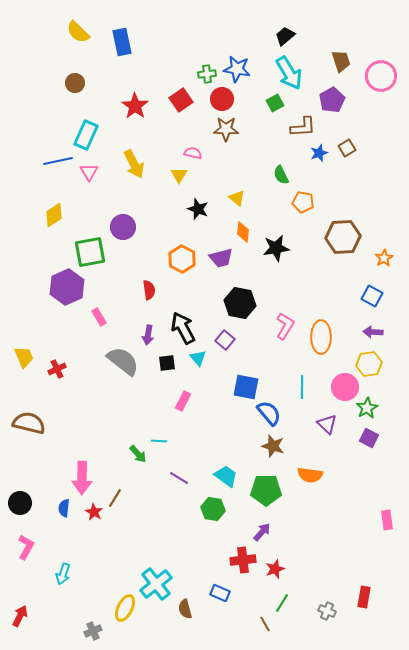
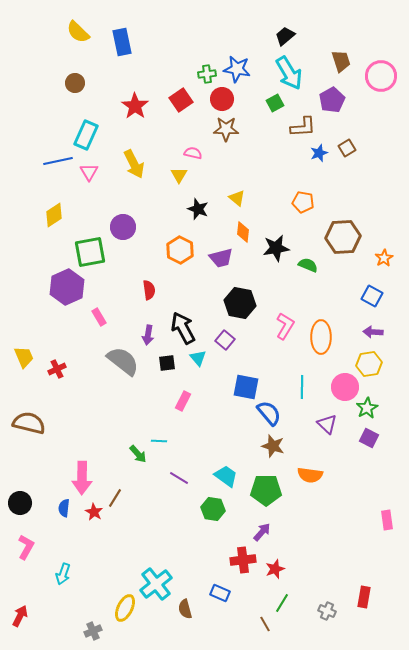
green semicircle at (281, 175): moved 27 px right, 90 px down; rotated 138 degrees clockwise
orange hexagon at (182, 259): moved 2 px left, 9 px up
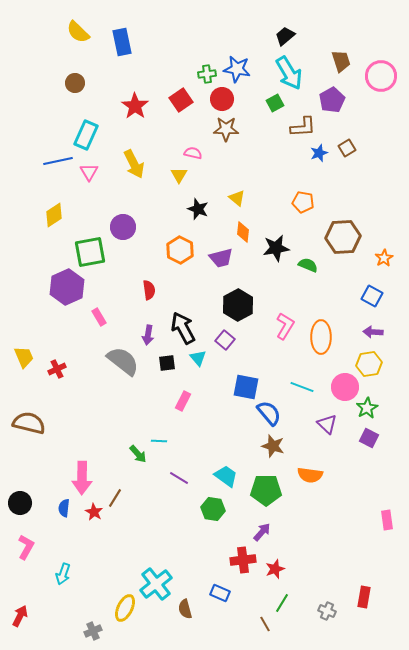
black hexagon at (240, 303): moved 2 px left, 2 px down; rotated 20 degrees clockwise
cyan line at (302, 387): rotated 70 degrees counterclockwise
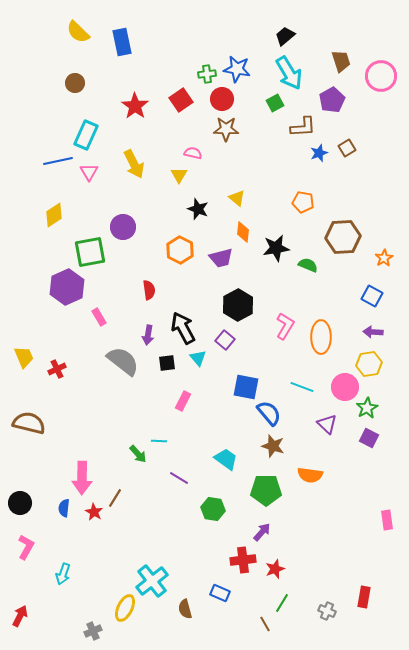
cyan trapezoid at (226, 476): moved 17 px up
cyan cross at (156, 584): moved 4 px left, 3 px up
